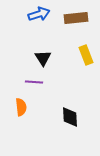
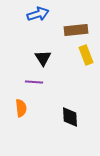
blue arrow: moved 1 px left
brown rectangle: moved 12 px down
orange semicircle: moved 1 px down
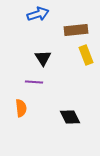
black diamond: rotated 25 degrees counterclockwise
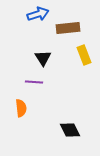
brown rectangle: moved 8 px left, 2 px up
yellow rectangle: moved 2 px left
black diamond: moved 13 px down
